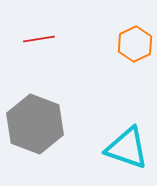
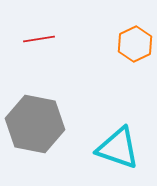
gray hexagon: rotated 10 degrees counterclockwise
cyan triangle: moved 9 px left
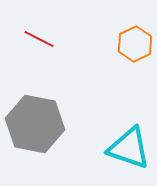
red line: rotated 36 degrees clockwise
cyan triangle: moved 11 px right
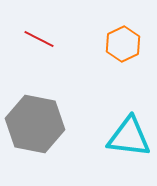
orange hexagon: moved 12 px left
cyan triangle: moved 11 px up; rotated 12 degrees counterclockwise
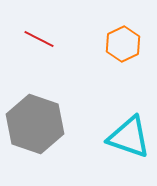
gray hexagon: rotated 8 degrees clockwise
cyan triangle: rotated 12 degrees clockwise
